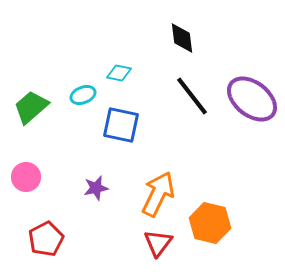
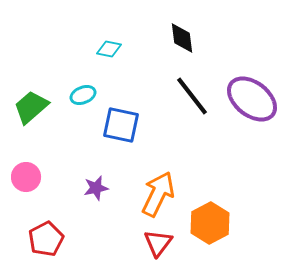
cyan diamond: moved 10 px left, 24 px up
orange hexagon: rotated 18 degrees clockwise
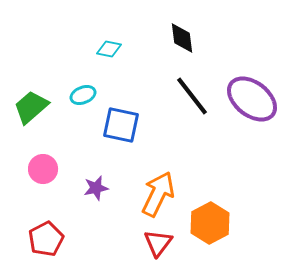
pink circle: moved 17 px right, 8 px up
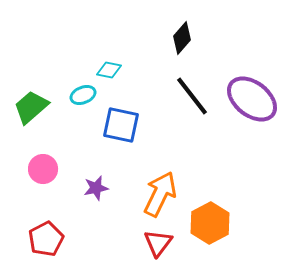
black diamond: rotated 48 degrees clockwise
cyan diamond: moved 21 px down
orange arrow: moved 2 px right
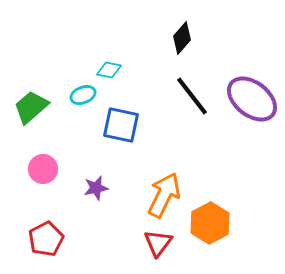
orange arrow: moved 4 px right, 1 px down
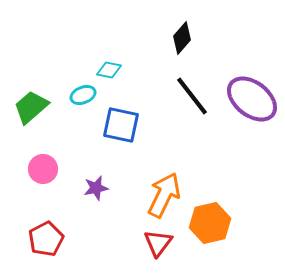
orange hexagon: rotated 15 degrees clockwise
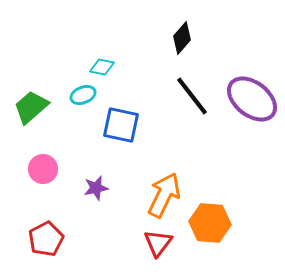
cyan diamond: moved 7 px left, 3 px up
orange hexagon: rotated 18 degrees clockwise
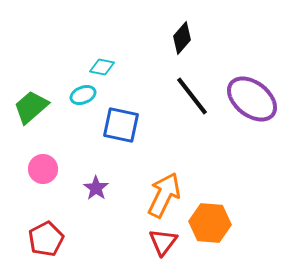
purple star: rotated 25 degrees counterclockwise
red triangle: moved 5 px right, 1 px up
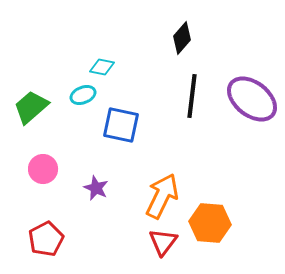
black line: rotated 45 degrees clockwise
purple star: rotated 10 degrees counterclockwise
orange arrow: moved 2 px left, 1 px down
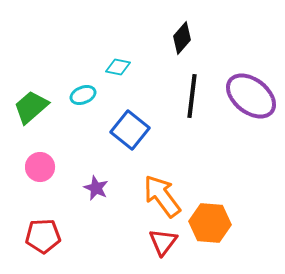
cyan diamond: moved 16 px right
purple ellipse: moved 1 px left, 3 px up
blue square: moved 9 px right, 5 px down; rotated 27 degrees clockwise
pink circle: moved 3 px left, 2 px up
orange arrow: rotated 63 degrees counterclockwise
red pentagon: moved 3 px left, 3 px up; rotated 24 degrees clockwise
